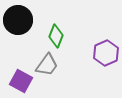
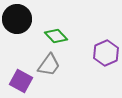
black circle: moved 1 px left, 1 px up
green diamond: rotated 65 degrees counterclockwise
gray trapezoid: moved 2 px right
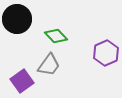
purple square: moved 1 px right; rotated 25 degrees clockwise
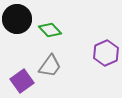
green diamond: moved 6 px left, 6 px up
gray trapezoid: moved 1 px right, 1 px down
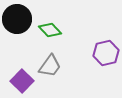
purple hexagon: rotated 10 degrees clockwise
purple square: rotated 10 degrees counterclockwise
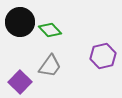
black circle: moved 3 px right, 3 px down
purple hexagon: moved 3 px left, 3 px down
purple square: moved 2 px left, 1 px down
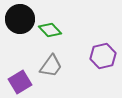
black circle: moved 3 px up
gray trapezoid: moved 1 px right
purple square: rotated 15 degrees clockwise
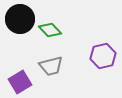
gray trapezoid: rotated 40 degrees clockwise
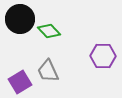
green diamond: moved 1 px left, 1 px down
purple hexagon: rotated 15 degrees clockwise
gray trapezoid: moved 3 px left, 5 px down; rotated 80 degrees clockwise
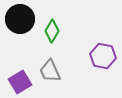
green diamond: moved 3 px right; rotated 75 degrees clockwise
purple hexagon: rotated 10 degrees clockwise
gray trapezoid: moved 2 px right
